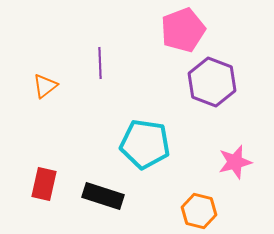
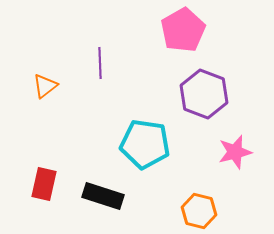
pink pentagon: rotated 9 degrees counterclockwise
purple hexagon: moved 8 px left, 12 px down
pink star: moved 10 px up
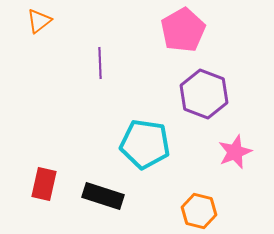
orange triangle: moved 6 px left, 65 px up
pink star: rotated 8 degrees counterclockwise
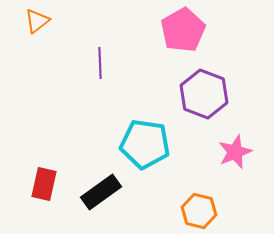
orange triangle: moved 2 px left
black rectangle: moved 2 px left, 4 px up; rotated 54 degrees counterclockwise
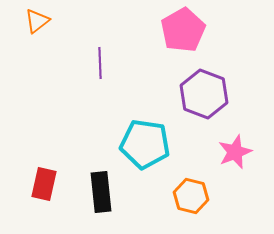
black rectangle: rotated 60 degrees counterclockwise
orange hexagon: moved 8 px left, 15 px up
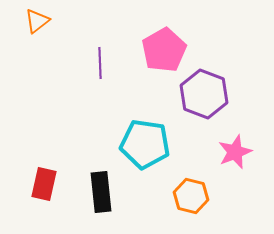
pink pentagon: moved 19 px left, 20 px down
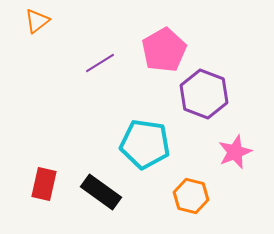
purple line: rotated 60 degrees clockwise
black rectangle: rotated 48 degrees counterclockwise
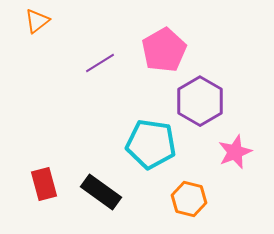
purple hexagon: moved 4 px left, 7 px down; rotated 9 degrees clockwise
cyan pentagon: moved 6 px right
red rectangle: rotated 28 degrees counterclockwise
orange hexagon: moved 2 px left, 3 px down
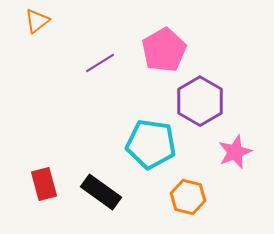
orange hexagon: moved 1 px left, 2 px up
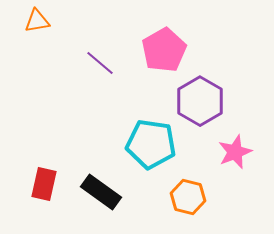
orange triangle: rotated 28 degrees clockwise
purple line: rotated 72 degrees clockwise
red rectangle: rotated 28 degrees clockwise
